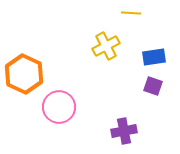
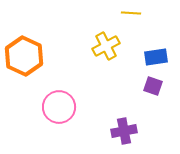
blue rectangle: moved 2 px right
orange hexagon: moved 18 px up
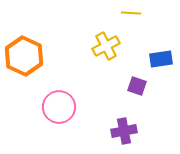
blue rectangle: moved 5 px right, 2 px down
purple square: moved 16 px left
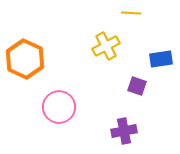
orange hexagon: moved 1 px right, 3 px down
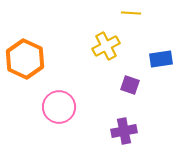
purple square: moved 7 px left, 1 px up
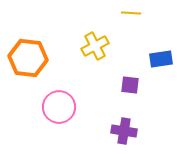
yellow cross: moved 11 px left
orange hexagon: moved 3 px right, 1 px up; rotated 18 degrees counterclockwise
purple square: rotated 12 degrees counterclockwise
purple cross: rotated 20 degrees clockwise
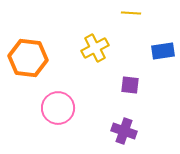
yellow cross: moved 2 px down
blue rectangle: moved 2 px right, 8 px up
pink circle: moved 1 px left, 1 px down
purple cross: rotated 10 degrees clockwise
